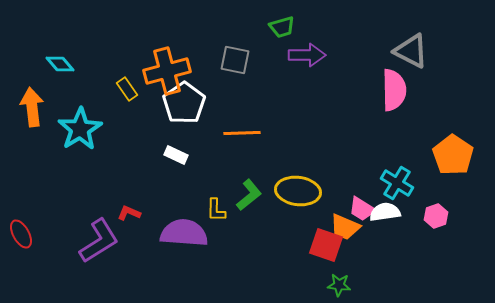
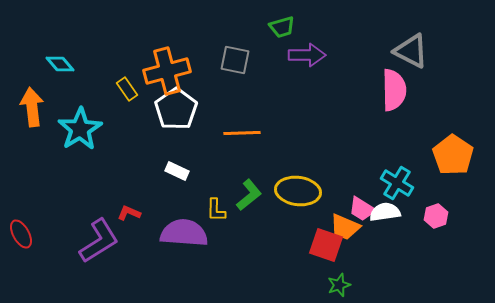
white pentagon: moved 8 px left, 6 px down
white rectangle: moved 1 px right, 16 px down
green star: rotated 25 degrees counterclockwise
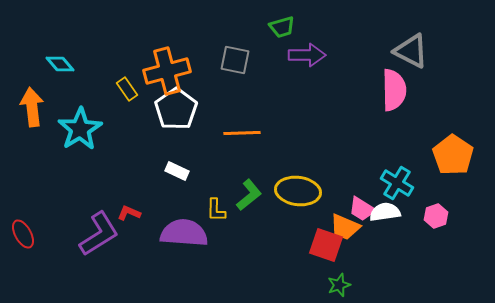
red ellipse: moved 2 px right
purple L-shape: moved 7 px up
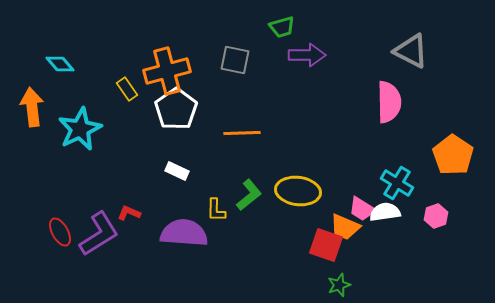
pink semicircle: moved 5 px left, 12 px down
cyan star: rotated 6 degrees clockwise
red ellipse: moved 37 px right, 2 px up
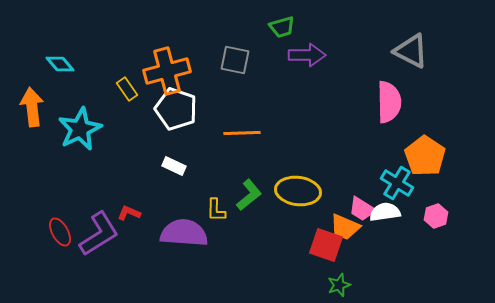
white pentagon: rotated 18 degrees counterclockwise
orange pentagon: moved 28 px left, 1 px down
white rectangle: moved 3 px left, 5 px up
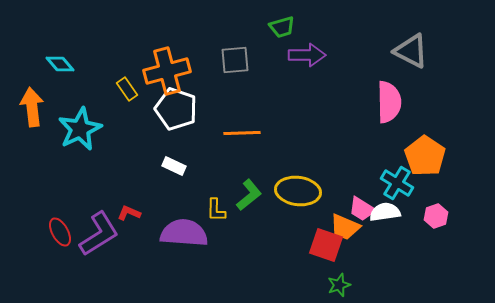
gray square: rotated 16 degrees counterclockwise
